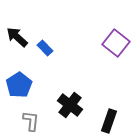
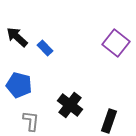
blue pentagon: rotated 25 degrees counterclockwise
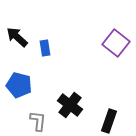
blue rectangle: rotated 35 degrees clockwise
gray L-shape: moved 7 px right
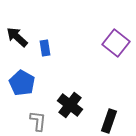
blue pentagon: moved 3 px right, 2 px up; rotated 15 degrees clockwise
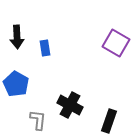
black arrow: rotated 135 degrees counterclockwise
purple square: rotated 8 degrees counterclockwise
blue pentagon: moved 6 px left, 1 px down
black cross: rotated 10 degrees counterclockwise
gray L-shape: moved 1 px up
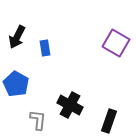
black arrow: rotated 30 degrees clockwise
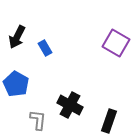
blue rectangle: rotated 21 degrees counterclockwise
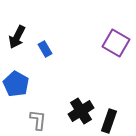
blue rectangle: moved 1 px down
black cross: moved 11 px right, 6 px down; rotated 30 degrees clockwise
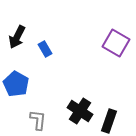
black cross: moved 1 px left; rotated 25 degrees counterclockwise
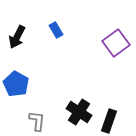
purple square: rotated 24 degrees clockwise
blue rectangle: moved 11 px right, 19 px up
black cross: moved 1 px left, 1 px down
gray L-shape: moved 1 px left, 1 px down
